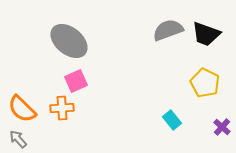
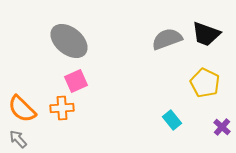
gray semicircle: moved 1 px left, 9 px down
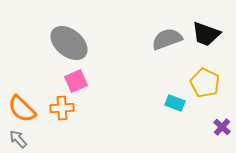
gray ellipse: moved 2 px down
cyan rectangle: moved 3 px right, 17 px up; rotated 30 degrees counterclockwise
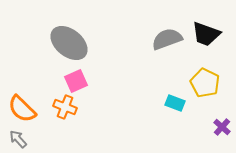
orange cross: moved 3 px right, 1 px up; rotated 25 degrees clockwise
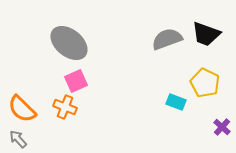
cyan rectangle: moved 1 px right, 1 px up
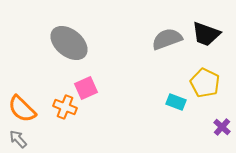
pink square: moved 10 px right, 7 px down
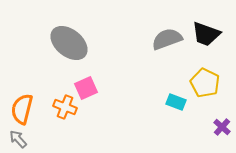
orange semicircle: rotated 60 degrees clockwise
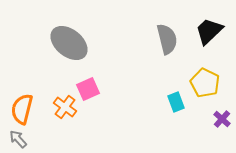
black trapezoid: moved 3 px right, 3 px up; rotated 116 degrees clockwise
gray semicircle: rotated 96 degrees clockwise
pink square: moved 2 px right, 1 px down
cyan rectangle: rotated 48 degrees clockwise
orange cross: rotated 15 degrees clockwise
purple cross: moved 8 px up
